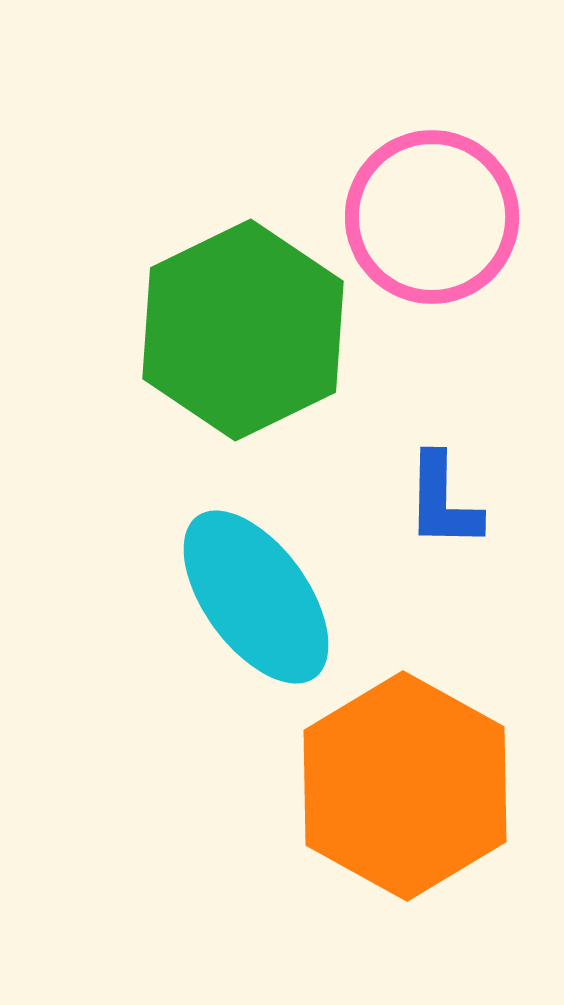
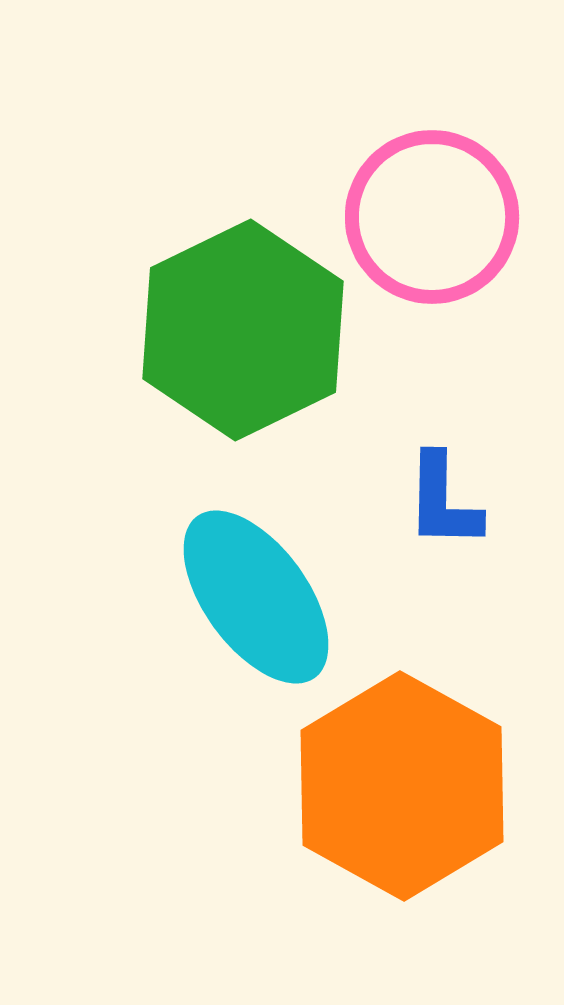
orange hexagon: moved 3 px left
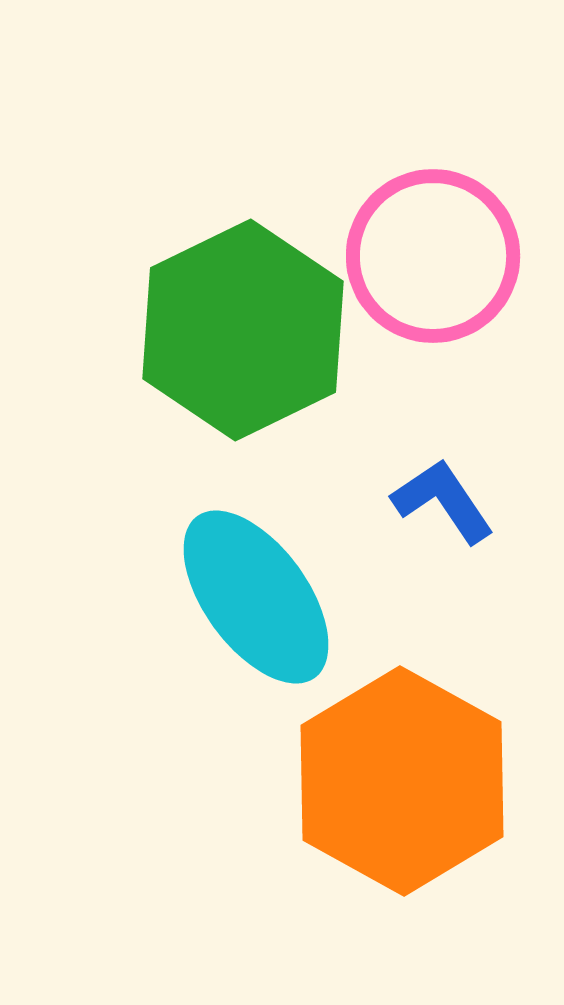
pink circle: moved 1 px right, 39 px down
blue L-shape: rotated 145 degrees clockwise
orange hexagon: moved 5 px up
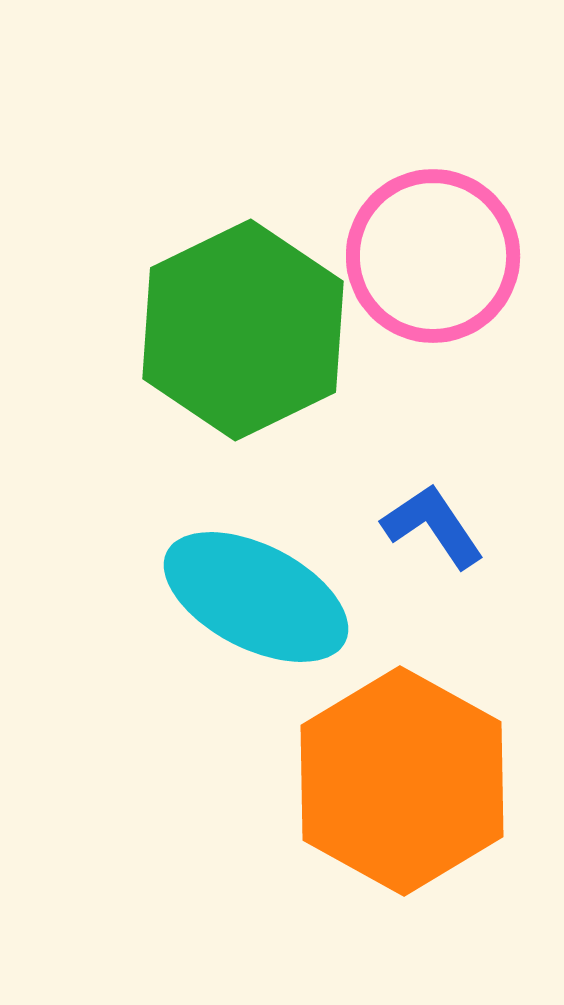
blue L-shape: moved 10 px left, 25 px down
cyan ellipse: rotated 27 degrees counterclockwise
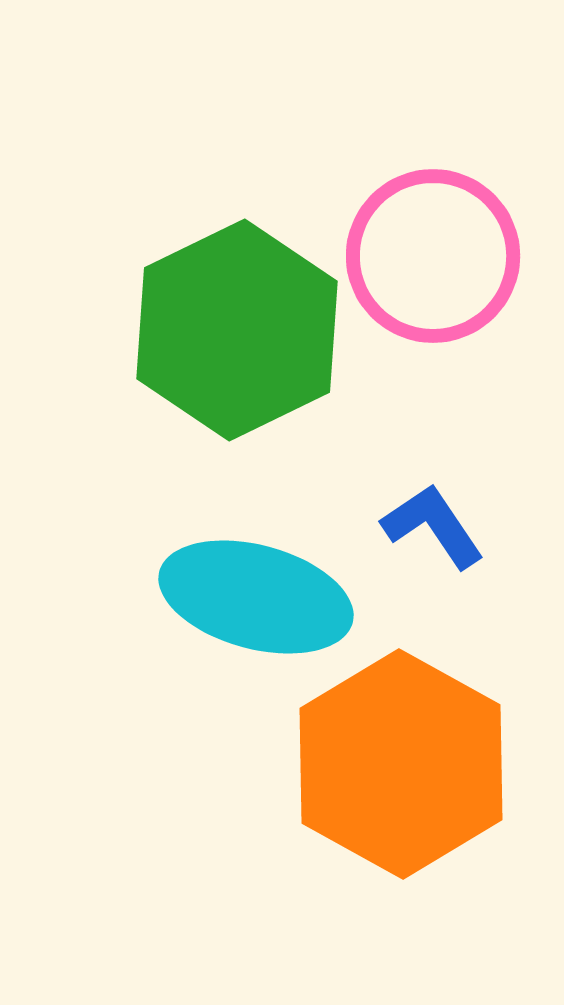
green hexagon: moved 6 px left
cyan ellipse: rotated 12 degrees counterclockwise
orange hexagon: moved 1 px left, 17 px up
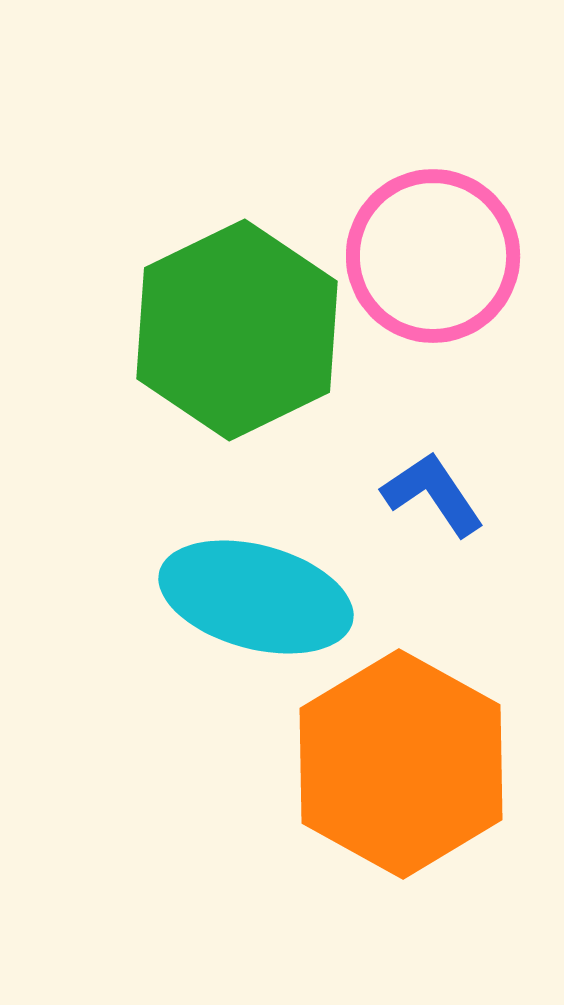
blue L-shape: moved 32 px up
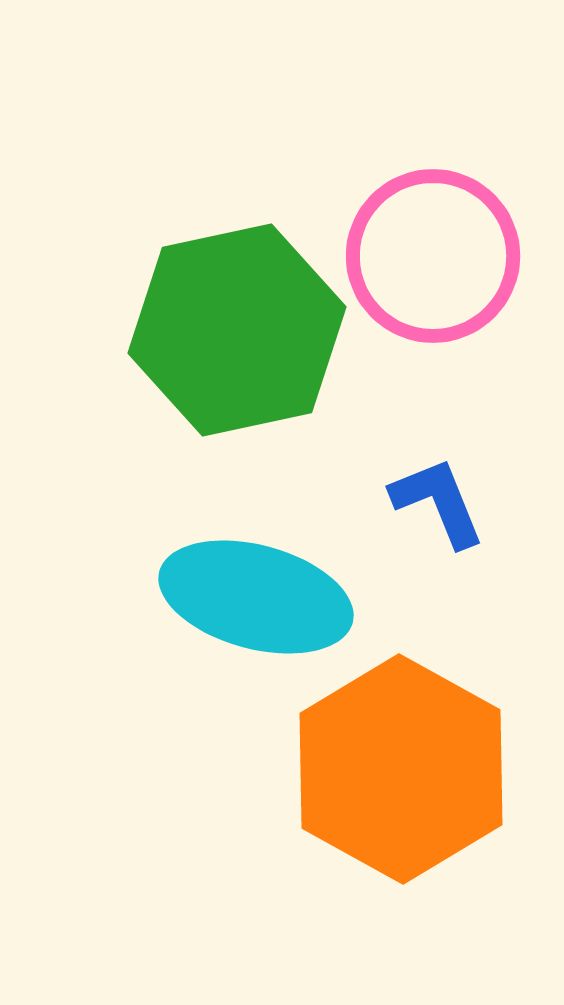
green hexagon: rotated 14 degrees clockwise
blue L-shape: moved 5 px right, 8 px down; rotated 12 degrees clockwise
orange hexagon: moved 5 px down
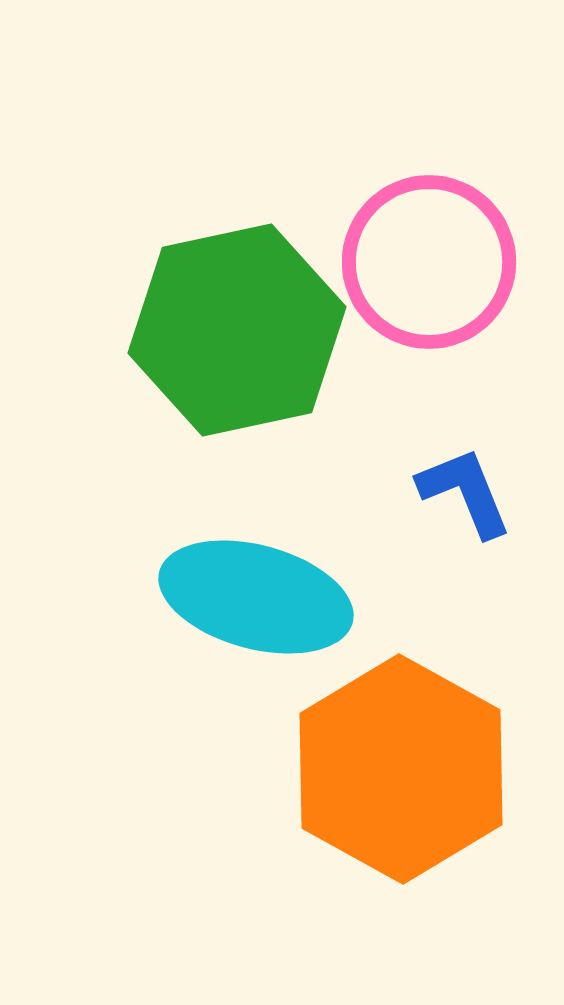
pink circle: moved 4 px left, 6 px down
blue L-shape: moved 27 px right, 10 px up
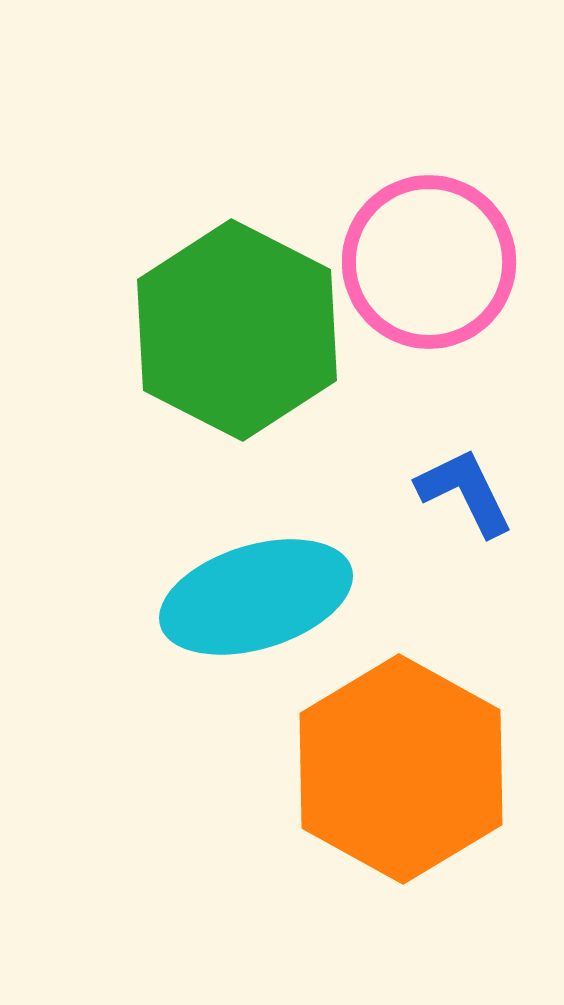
green hexagon: rotated 21 degrees counterclockwise
blue L-shape: rotated 4 degrees counterclockwise
cyan ellipse: rotated 32 degrees counterclockwise
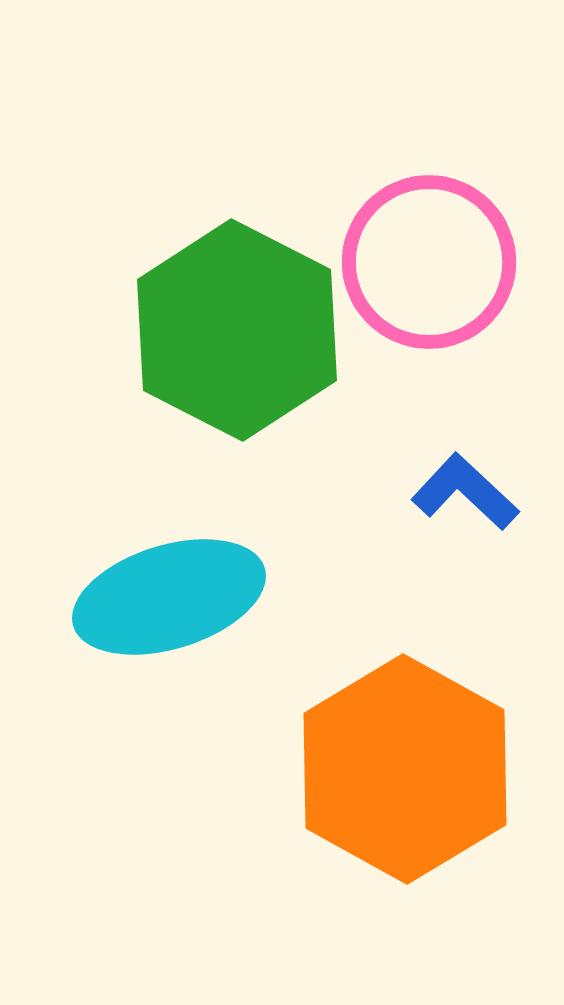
blue L-shape: rotated 21 degrees counterclockwise
cyan ellipse: moved 87 px left
orange hexagon: moved 4 px right
